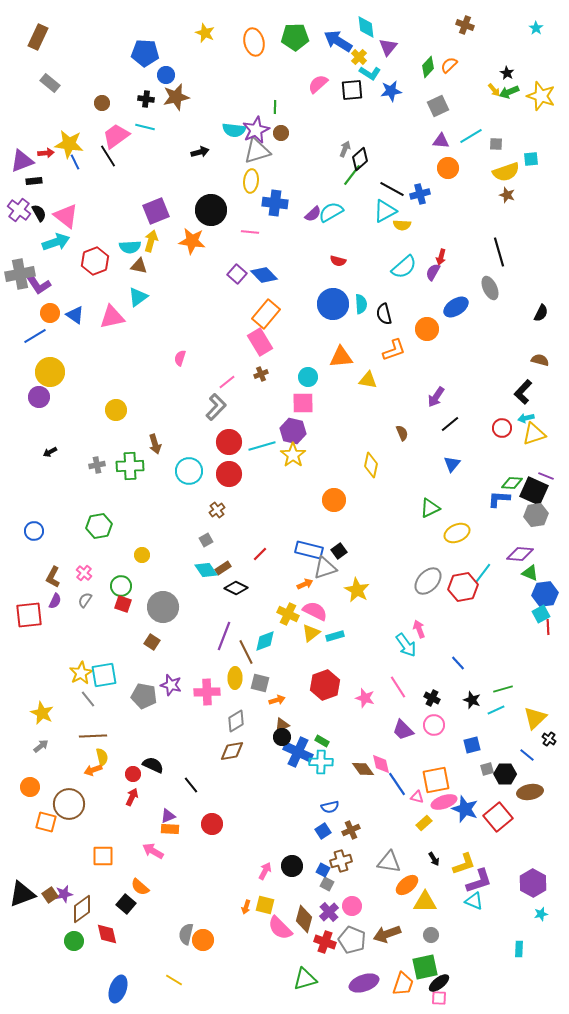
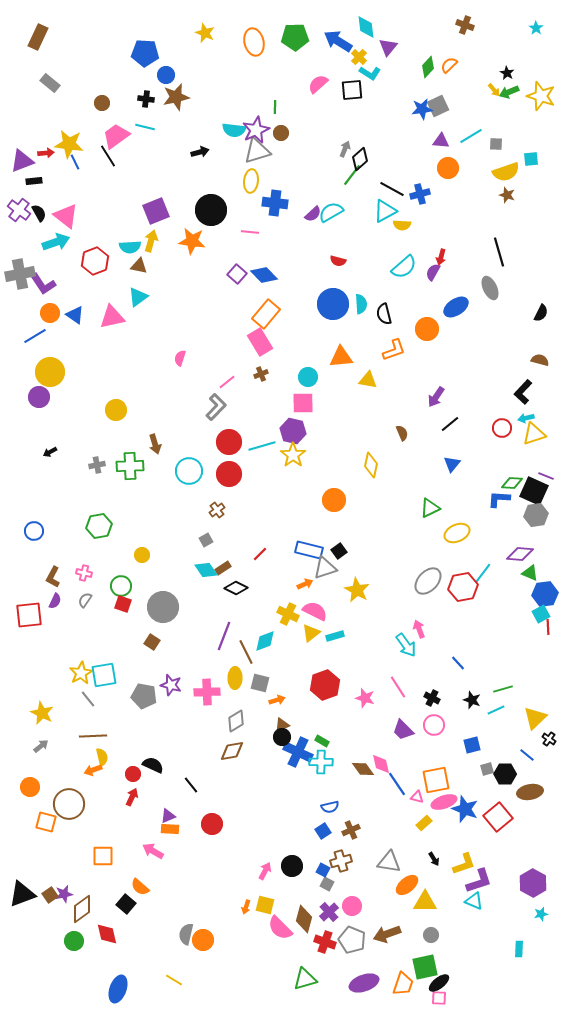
blue star at (391, 91): moved 31 px right, 18 px down
purple L-shape at (38, 284): moved 5 px right
pink cross at (84, 573): rotated 28 degrees counterclockwise
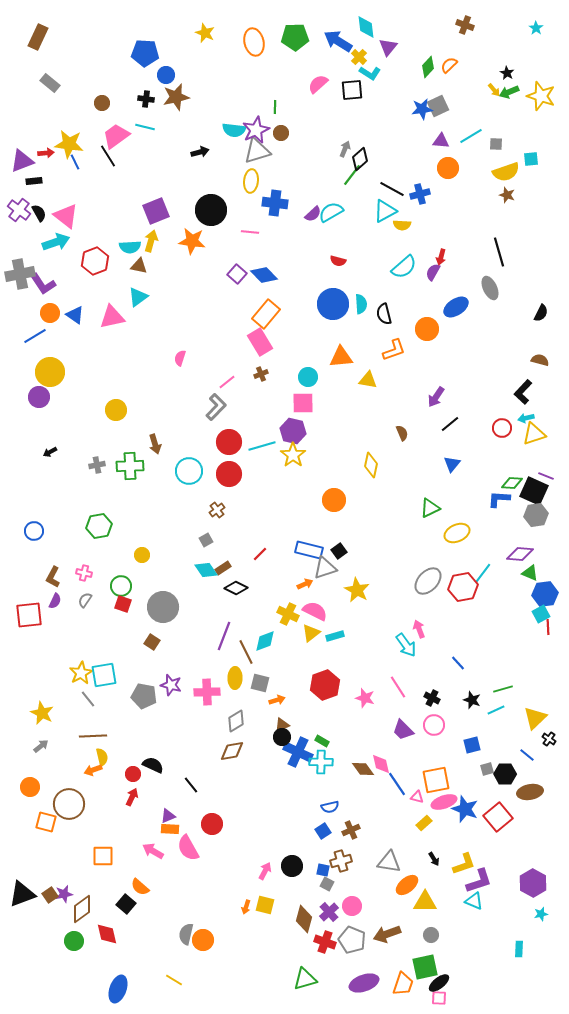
blue square at (323, 870): rotated 16 degrees counterclockwise
pink semicircle at (280, 928): moved 92 px left, 80 px up; rotated 16 degrees clockwise
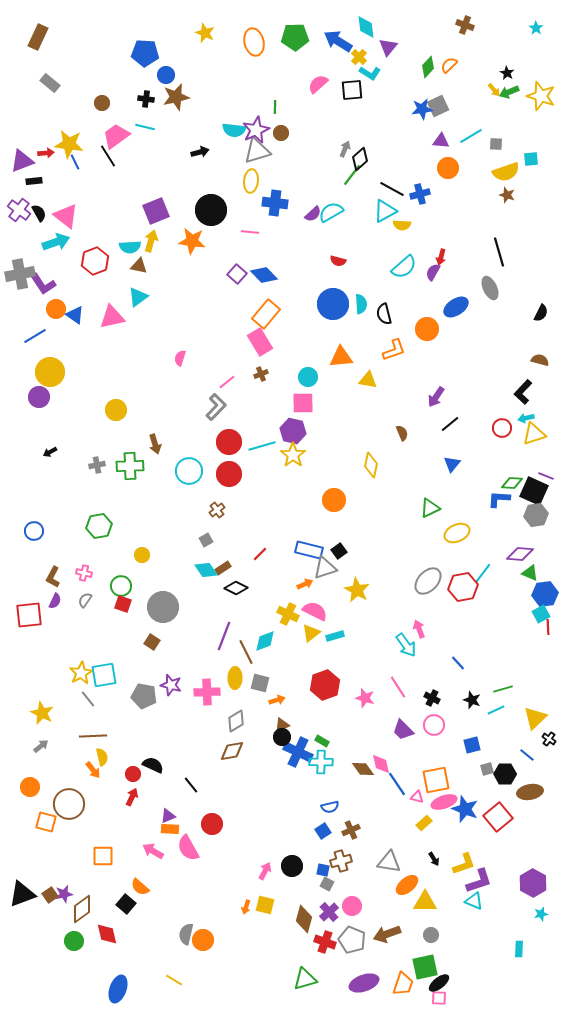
orange circle at (50, 313): moved 6 px right, 4 px up
orange arrow at (93, 770): rotated 108 degrees counterclockwise
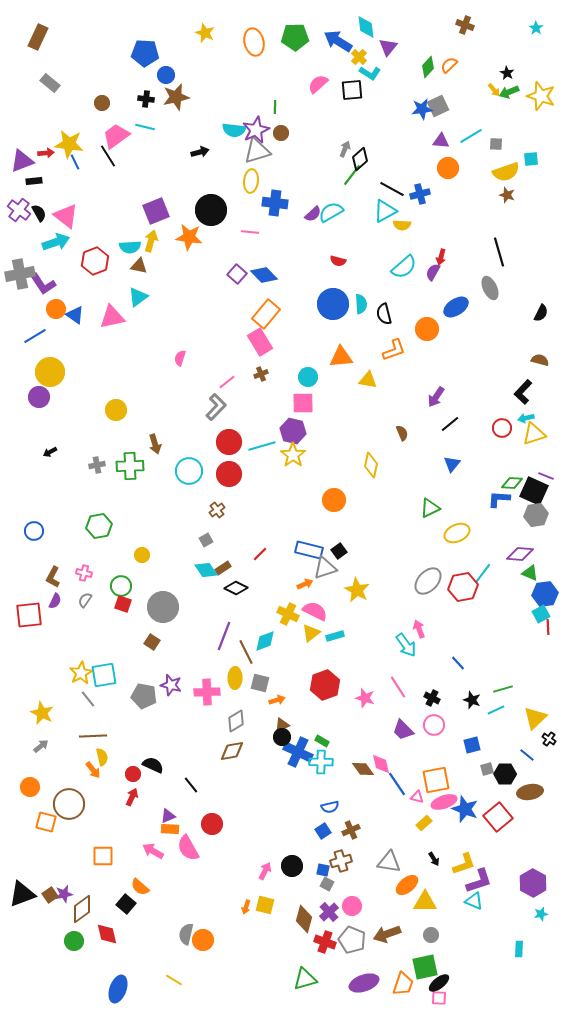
orange star at (192, 241): moved 3 px left, 4 px up
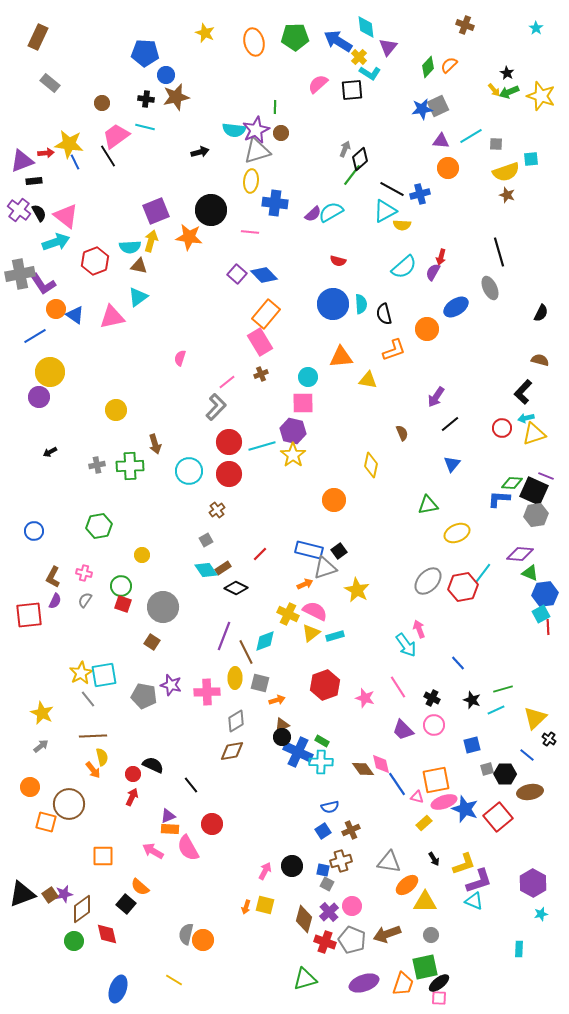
green triangle at (430, 508): moved 2 px left, 3 px up; rotated 15 degrees clockwise
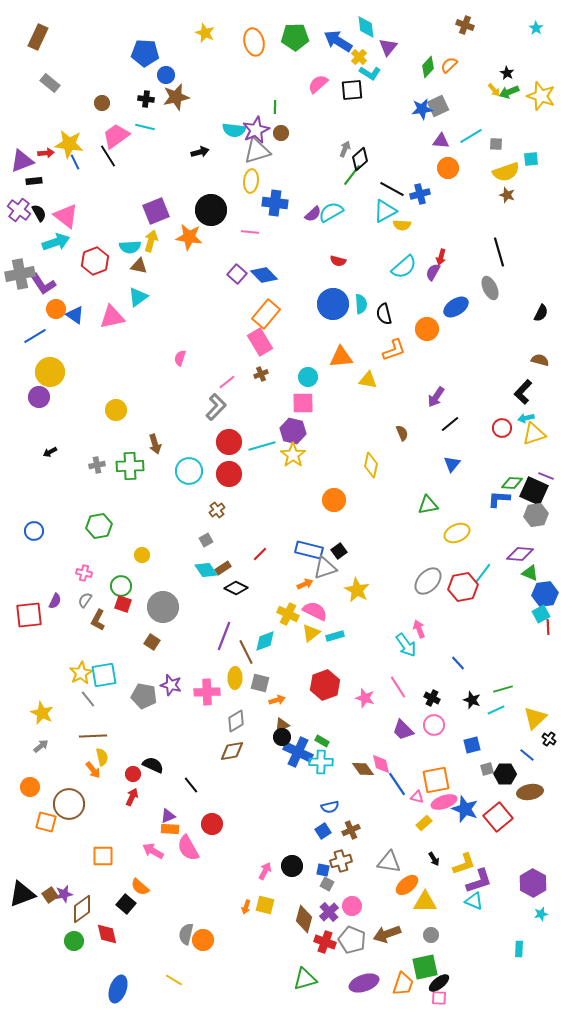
brown L-shape at (53, 577): moved 45 px right, 43 px down
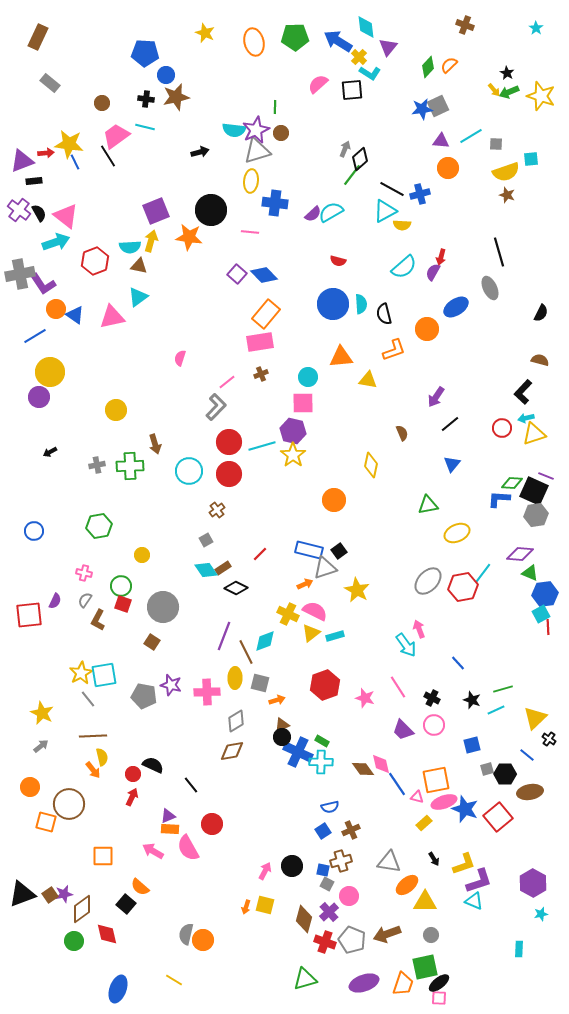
pink rectangle at (260, 342): rotated 68 degrees counterclockwise
pink circle at (352, 906): moved 3 px left, 10 px up
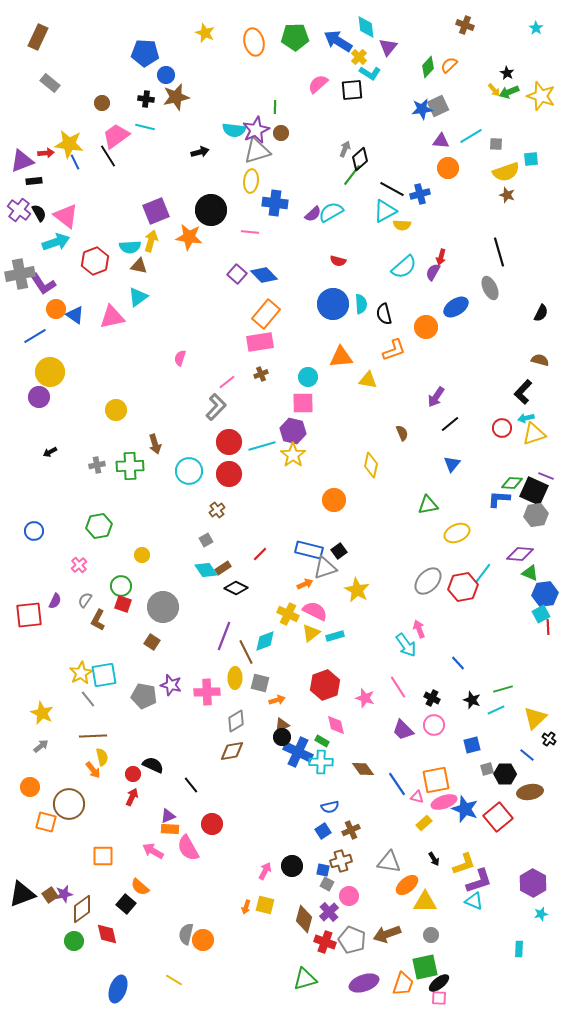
orange circle at (427, 329): moved 1 px left, 2 px up
pink cross at (84, 573): moved 5 px left, 8 px up; rotated 35 degrees clockwise
pink diamond at (381, 764): moved 45 px left, 39 px up
